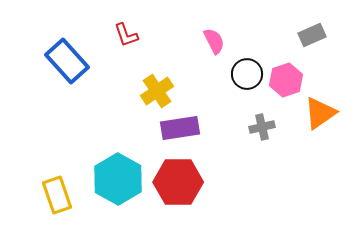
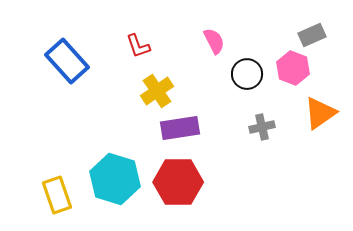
red L-shape: moved 12 px right, 11 px down
pink hexagon: moved 7 px right, 12 px up; rotated 20 degrees counterclockwise
cyan hexagon: moved 3 px left; rotated 12 degrees counterclockwise
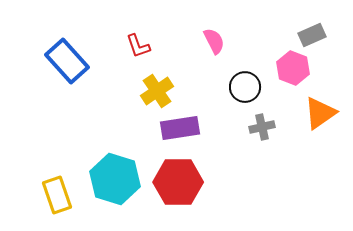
black circle: moved 2 px left, 13 px down
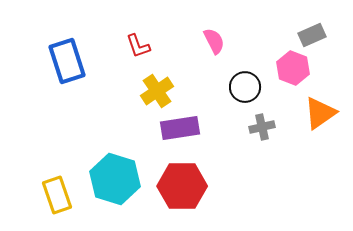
blue rectangle: rotated 24 degrees clockwise
red hexagon: moved 4 px right, 4 px down
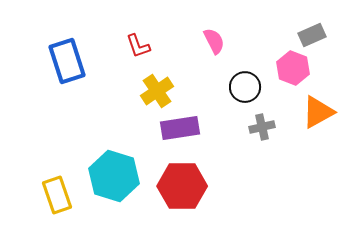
orange triangle: moved 2 px left, 1 px up; rotated 6 degrees clockwise
cyan hexagon: moved 1 px left, 3 px up
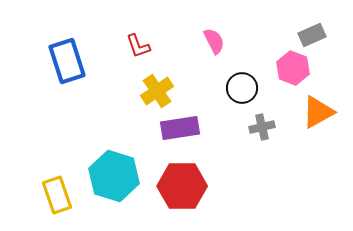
black circle: moved 3 px left, 1 px down
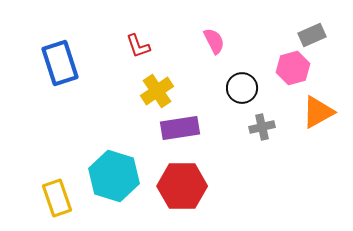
blue rectangle: moved 7 px left, 2 px down
pink hexagon: rotated 24 degrees clockwise
yellow rectangle: moved 3 px down
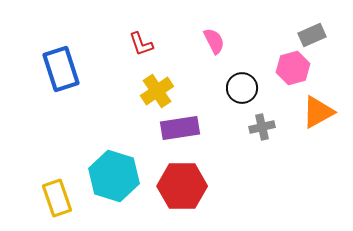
red L-shape: moved 3 px right, 2 px up
blue rectangle: moved 1 px right, 6 px down
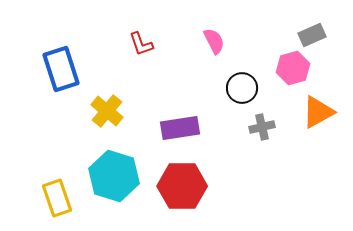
yellow cross: moved 50 px left, 20 px down; rotated 16 degrees counterclockwise
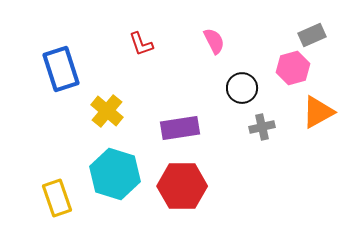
cyan hexagon: moved 1 px right, 2 px up
